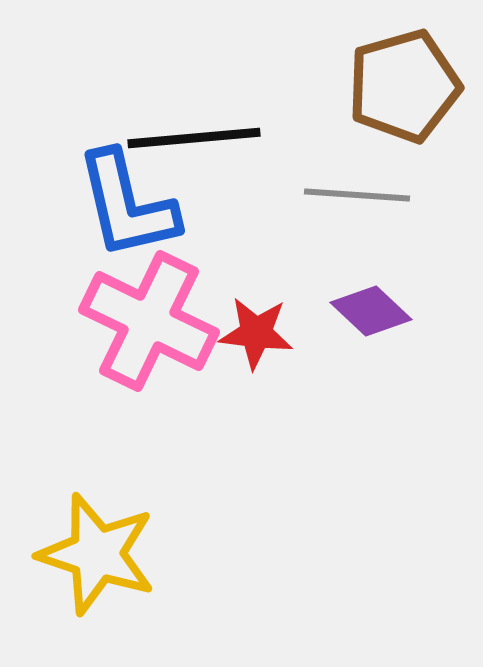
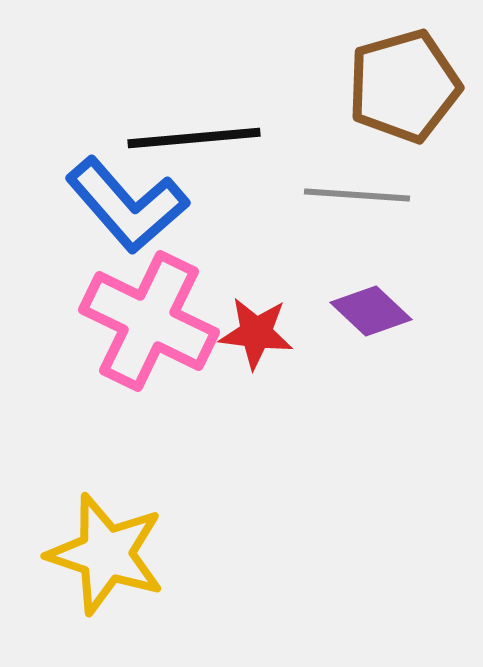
blue L-shape: rotated 28 degrees counterclockwise
yellow star: moved 9 px right
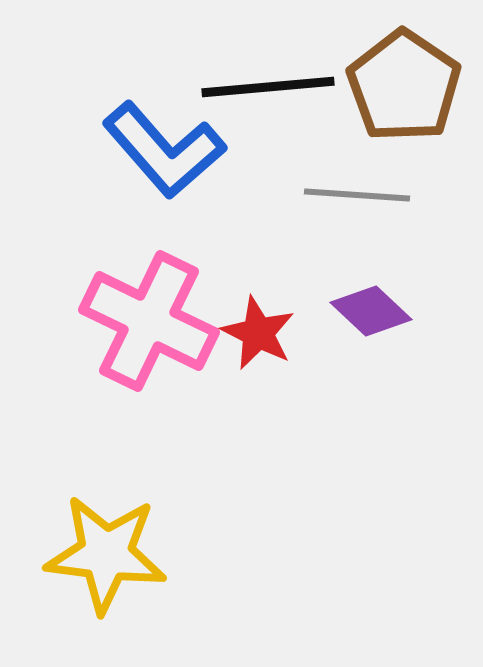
brown pentagon: rotated 22 degrees counterclockwise
black line: moved 74 px right, 51 px up
blue L-shape: moved 37 px right, 55 px up
red star: moved 2 px right; rotated 20 degrees clockwise
yellow star: rotated 11 degrees counterclockwise
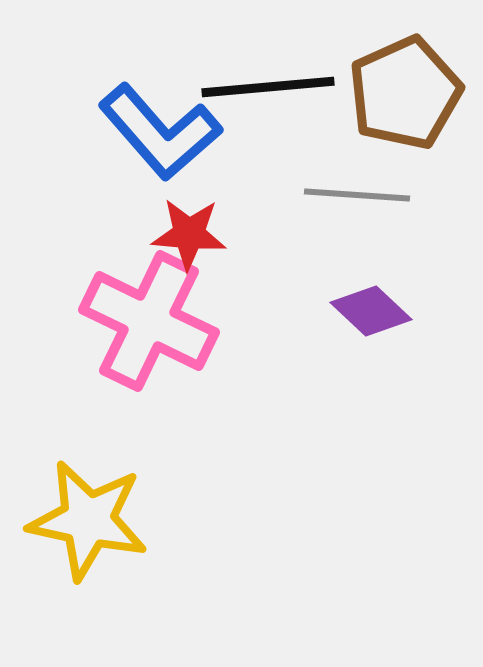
brown pentagon: moved 1 px right, 7 px down; rotated 14 degrees clockwise
blue L-shape: moved 4 px left, 18 px up
red star: moved 69 px left, 99 px up; rotated 22 degrees counterclockwise
yellow star: moved 18 px left, 34 px up; rotated 5 degrees clockwise
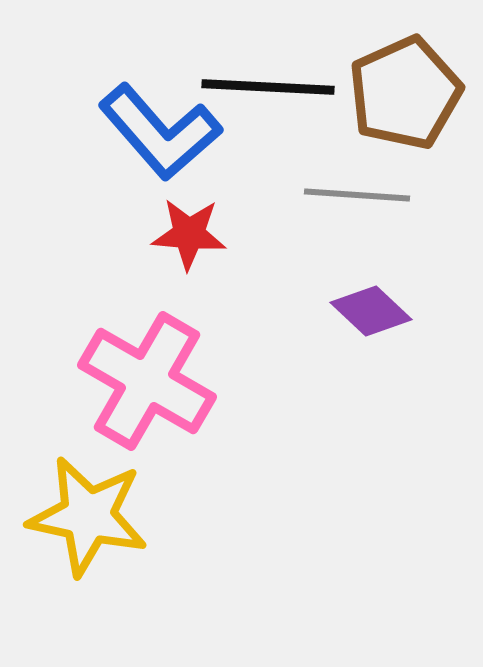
black line: rotated 8 degrees clockwise
pink cross: moved 2 px left, 60 px down; rotated 4 degrees clockwise
yellow star: moved 4 px up
